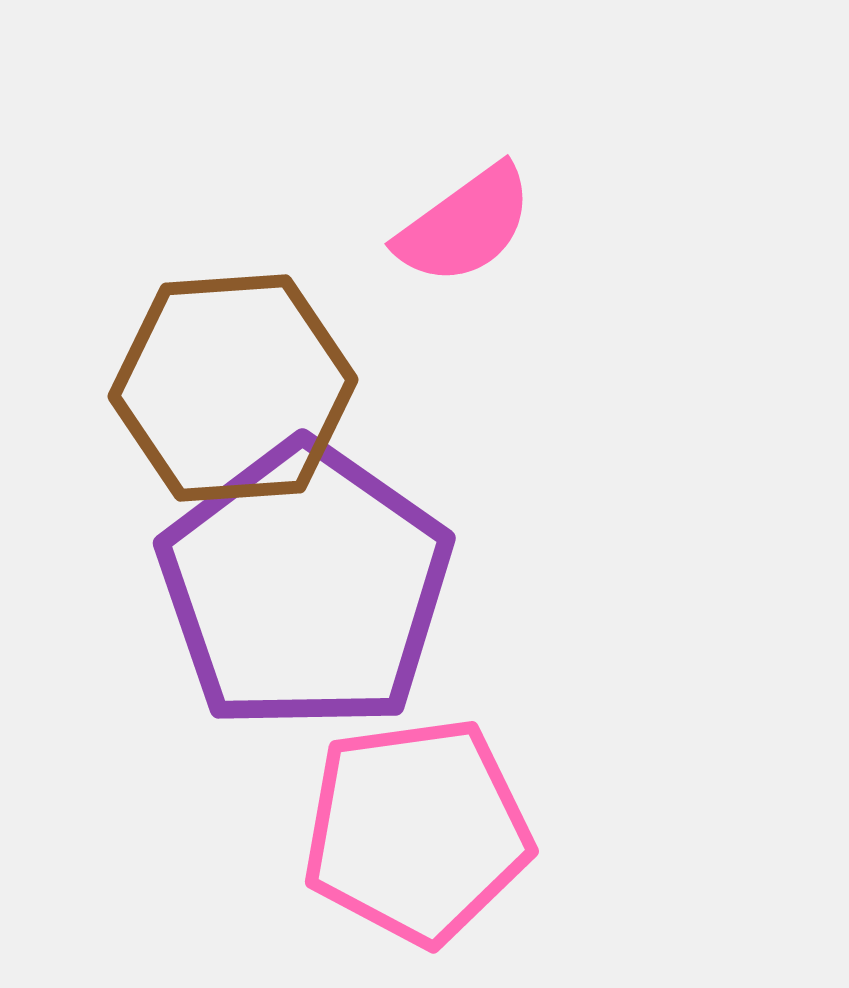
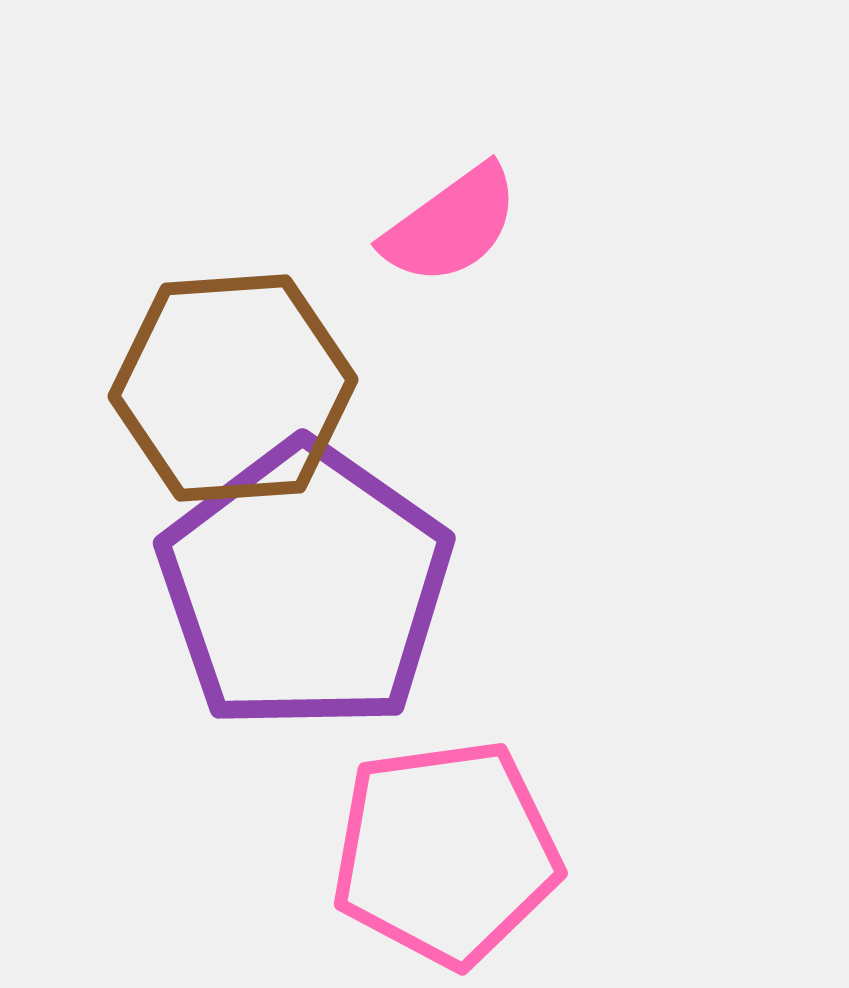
pink semicircle: moved 14 px left
pink pentagon: moved 29 px right, 22 px down
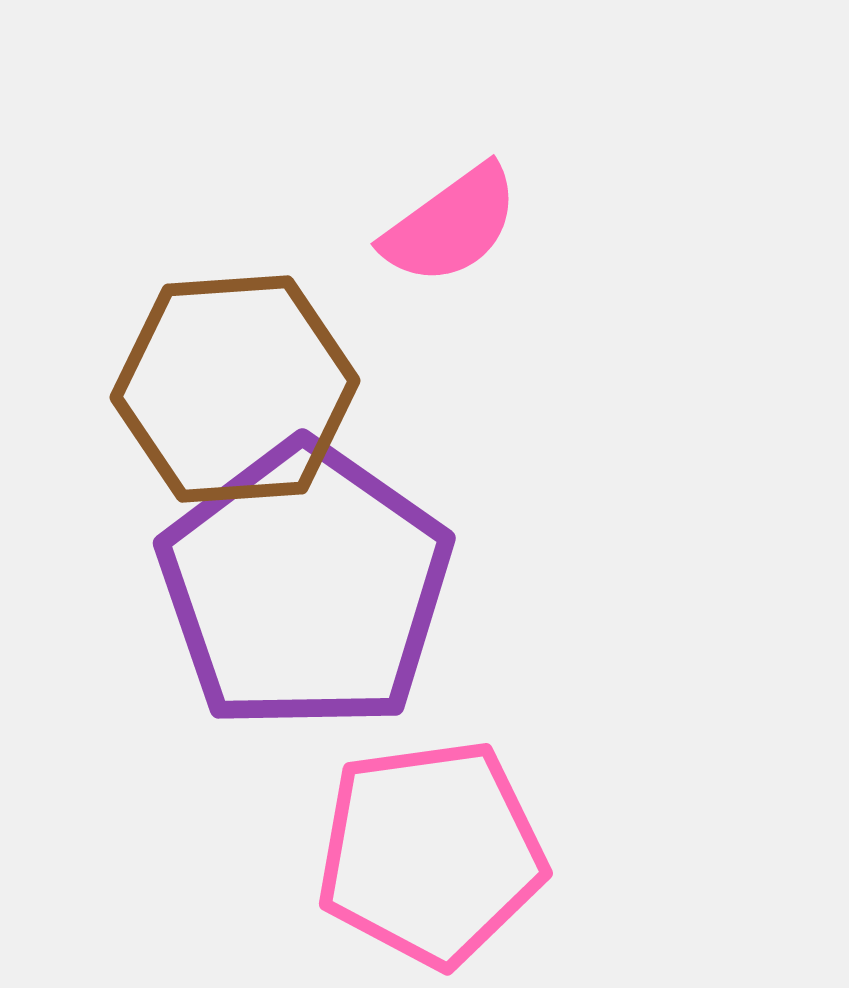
brown hexagon: moved 2 px right, 1 px down
pink pentagon: moved 15 px left
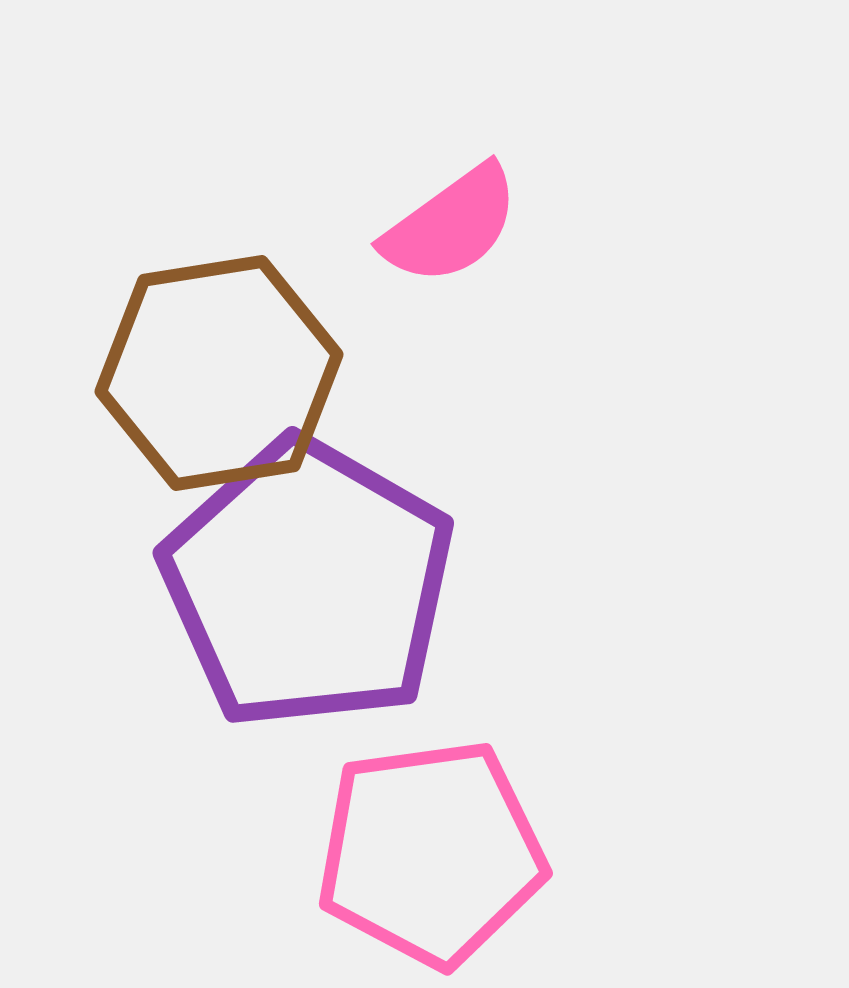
brown hexagon: moved 16 px left, 16 px up; rotated 5 degrees counterclockwise
purple pentagon: moved 3 px right, 3 px up; rotated 5 degrees counterclockwise
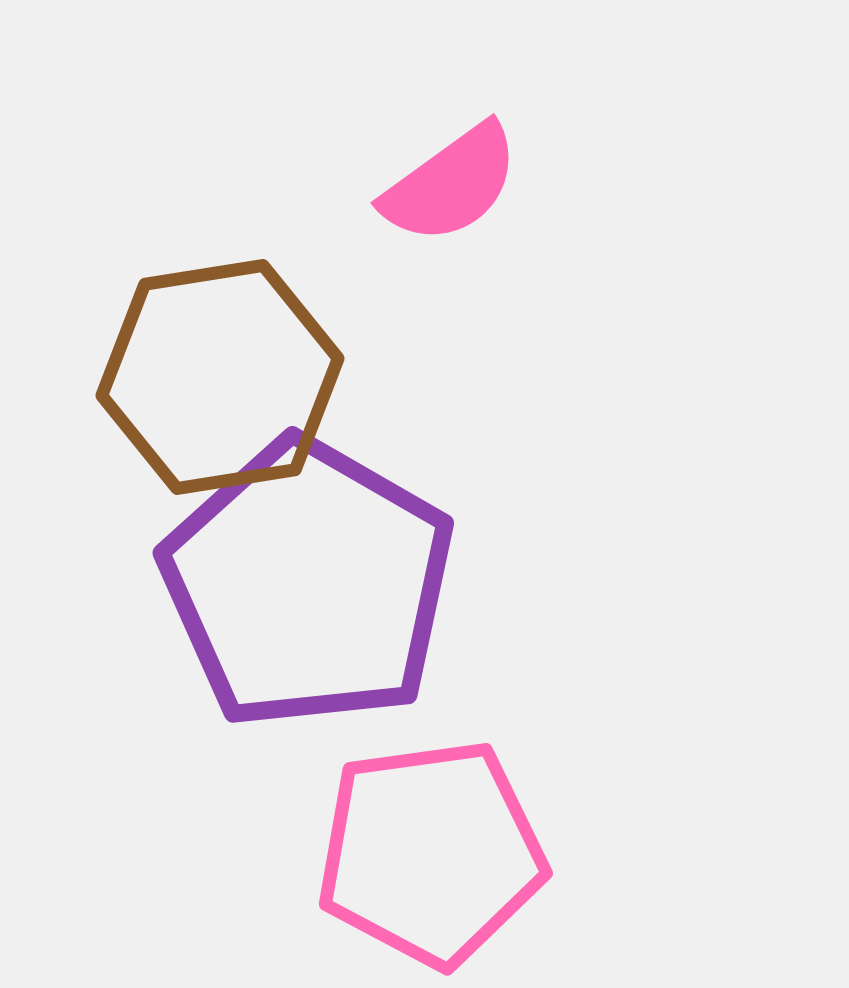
pink semicircle: moved 41 px up
brown hexagon: moved 1 px right, 4 px down
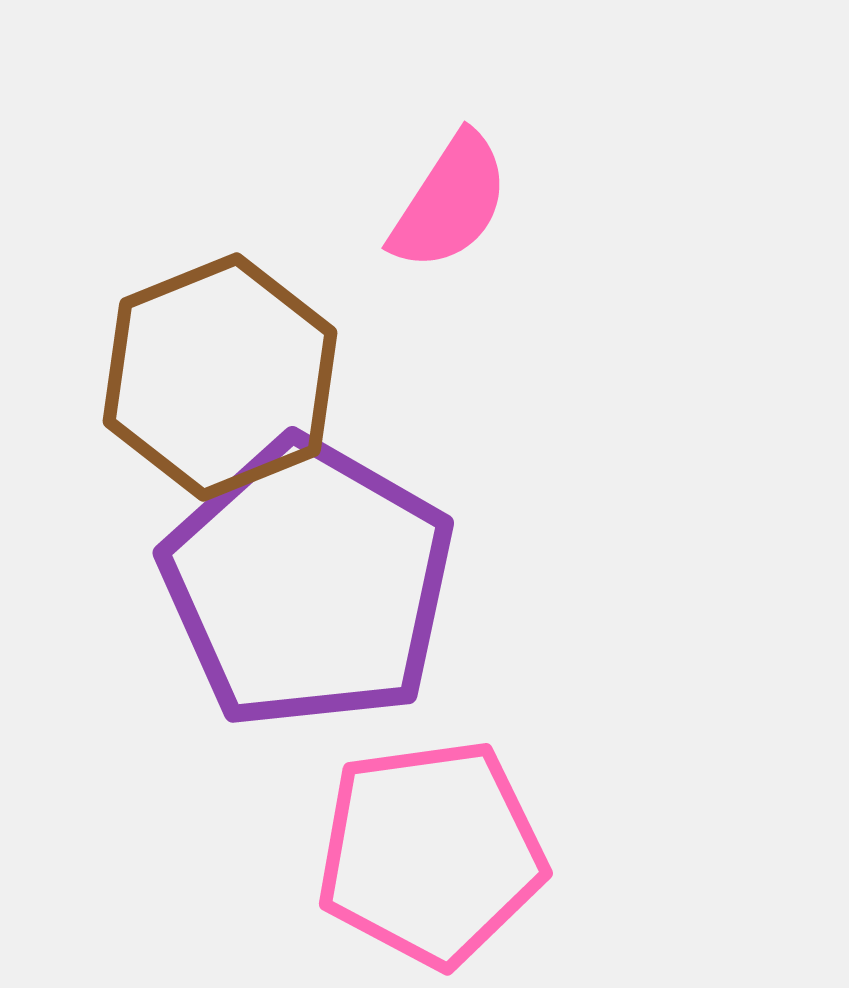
pink semicircle: moved 1 px left, 18 px down; rotated 21 degrees counterclockwise
brown hexagon: rotated 13 degrees counterclockwise
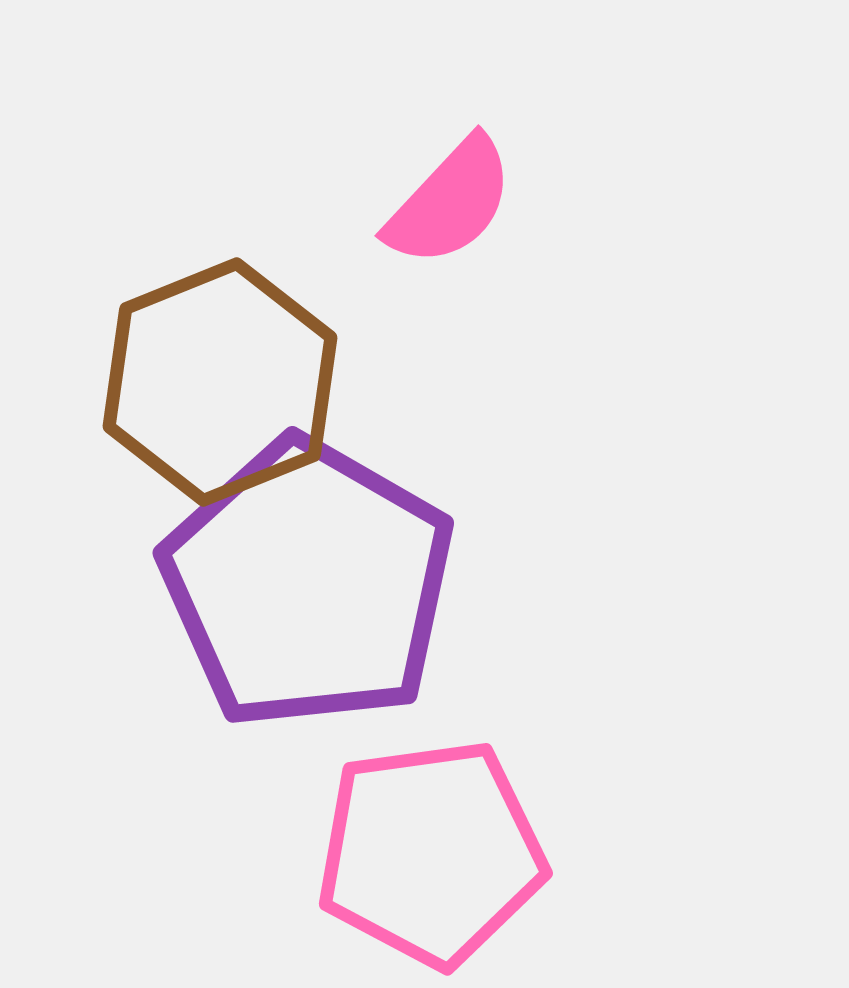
pink semicircle: rotated 10 degrees clockwise
brown hexagon: moved 5 px down
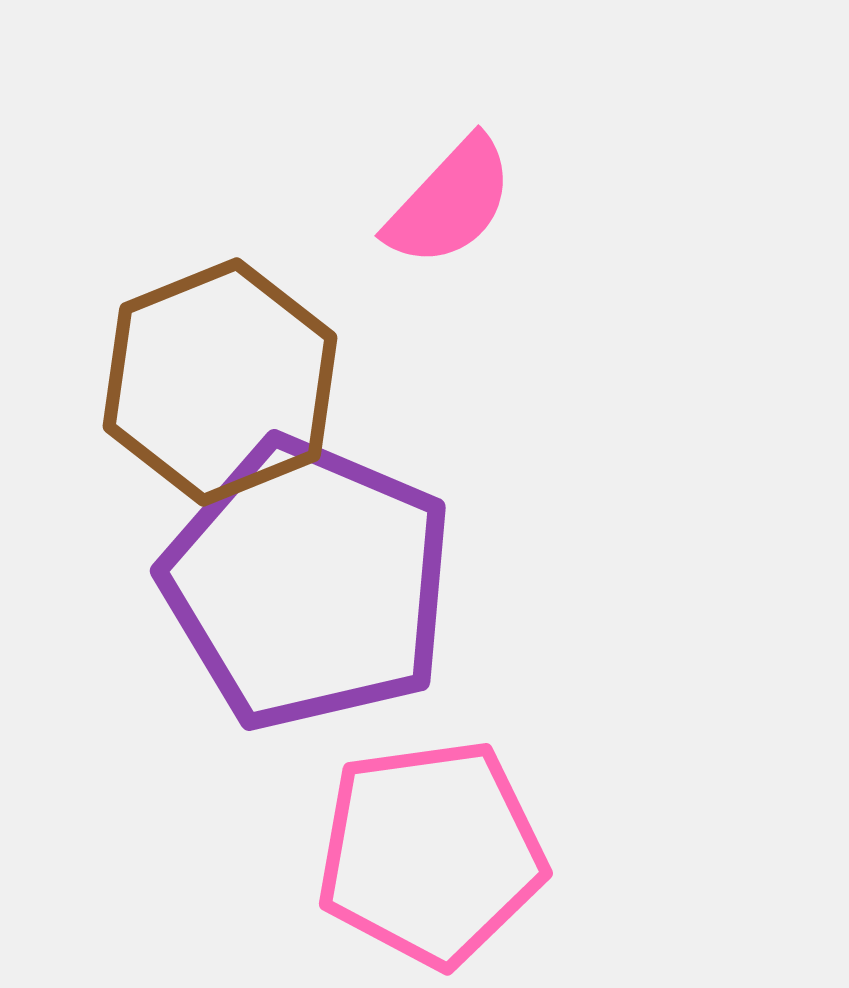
purple pentagon: rotated 7 degrees counterclockwise
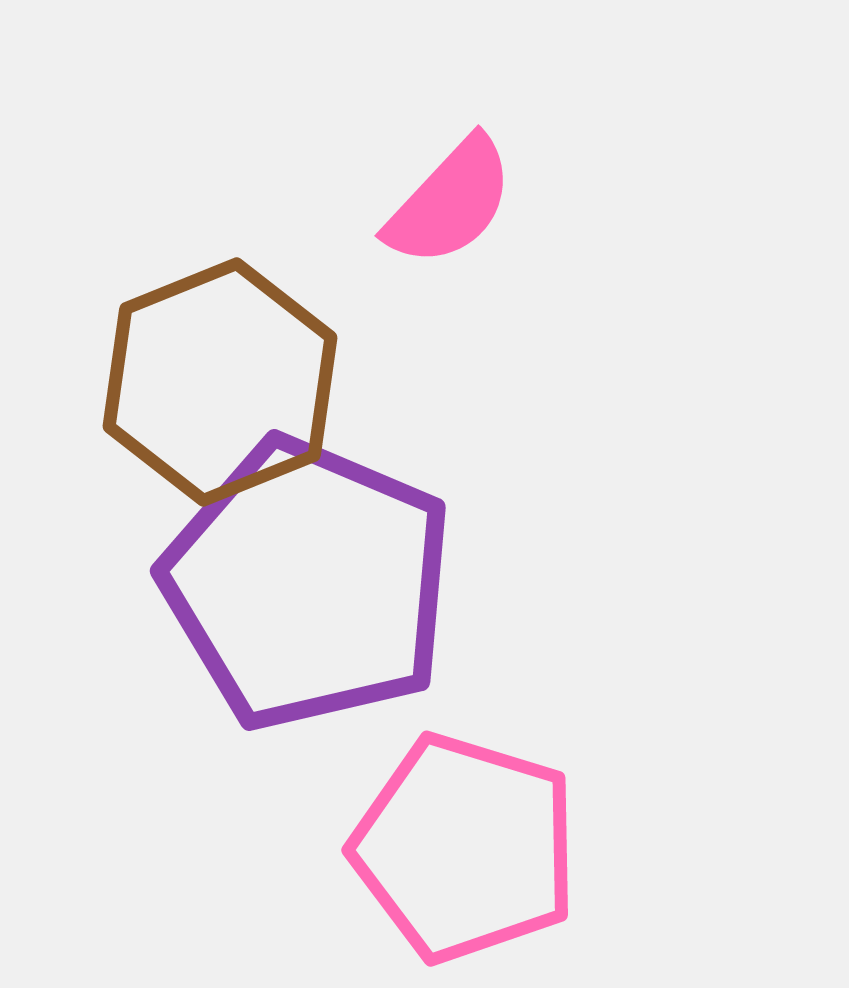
pink pentagon: moved 34 px right, 5 px up; rotated 25 degrees clockwise
